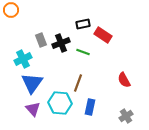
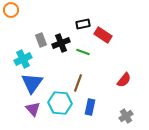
red semicircle: rotated 112 degrees counterclockwise
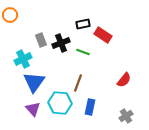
orange circle: moved 1 px left, 5 px down
blue triangle: moved 2 px right, 1 px up
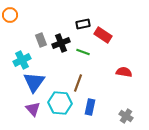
cyan cross: moved 1 px left, 1 px down
red semicircle: moved 8 px up; rotated 119 degrees counterclockwise
gray cross: rotated 24 degrees counterclockwise
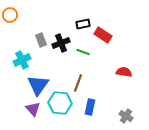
blue triangle: moved 4 px right, 3 px down
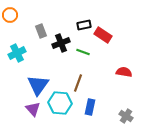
black rectangle: moved 1 px right, 1 px down
gray rectangle: moved 9 px up
cyan cross: moved 5 px left, 7 px up
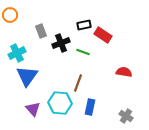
blue triangle: moved 11 px left, 9 px up
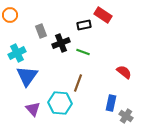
red rectangle: moved 20 px up
red semicircle: rotated 28 degrees clockwise
blue rectangle: moved 21 px right, 4 px up
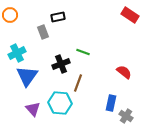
red rectangle: moved 27 px right
black rectangle: moved 26 px left, 8 px up
gray rectangle: moved 2 px right, 1 px down
black cross: moved 21 px down
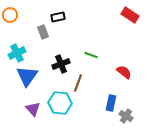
green line: moved 8 px right, 3 px down
